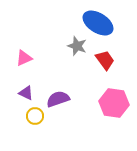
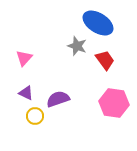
pink triangle: rotated 24 degrees counterclockwise
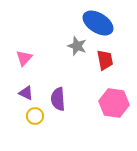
red trapezoid: rotated 25 degrees clockwise
purple semicircle: rotated 75 degrees counterclockwise
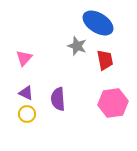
pink hexagon: moved 1 px left; rotated 16 degrees counterclockwise
yellow circle: moved 8 px left, 2 px up
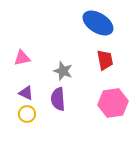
gray star: moved 14 px left, 25 px down
pink triangle: moved 2 px left; rotated 36 degrees clockwise
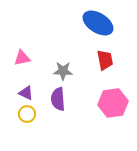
gray star: rotated 18 degrees counterclockwise
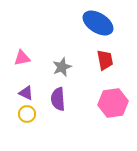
gray star: moved 1 px left, 4 px up; rotated 24 degrees counterclockwise
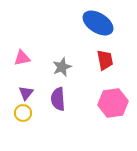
purple triangle: rotated 42 degrees clockwise
yellow circle: moved 4 px left, 1 px up
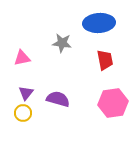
blue ellipse: moved 1 px right; rotated 36 degrees counterclockwise
gray star: moved 24 px up; rotated 30 degrees clockwise
purple semicircle: rotated 110 degrees clockwise
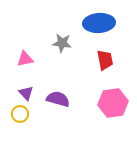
pink triangle: moved 3 px right, 1 px down
purple triangle: rotated 21 degrees counterclockwise
yellow circle: moved 3 px left, 1 px down
